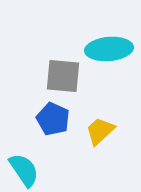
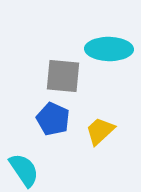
cyan ellipse: rotated 6 degrees clockwise
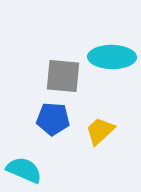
cyan ellipse: moved 3 px right, 8 px down
blue pentagon: rotated 20 degrees counterclockwise
cyan semicircle: rotated 33 degrees counterclockwise
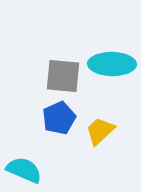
cyan ellipse: moved 7 px down
blue pentagon: moved 6 px right, 1 px up; rotated 28 degrees counterclockwise
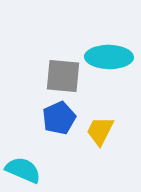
cyan ellipse: moved 3 px left, 7 px up
yellow trapezoid: rotated 20 degrees counterclockwise
cyan semicircle: moved 1 px left
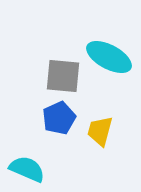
cyan ellipse: rotated 27 degrees clockwise
yellow trapezoid: rotated 12 degrees counterclockwise
cyan semicircle: moved 4 px right, 1 px up
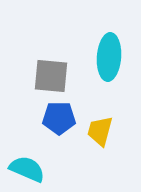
cyan ellipse: rotated 66 degrees clockwise
gray square: moved 12 px left
blue pentagon: rotated 24 degrees clockwise
